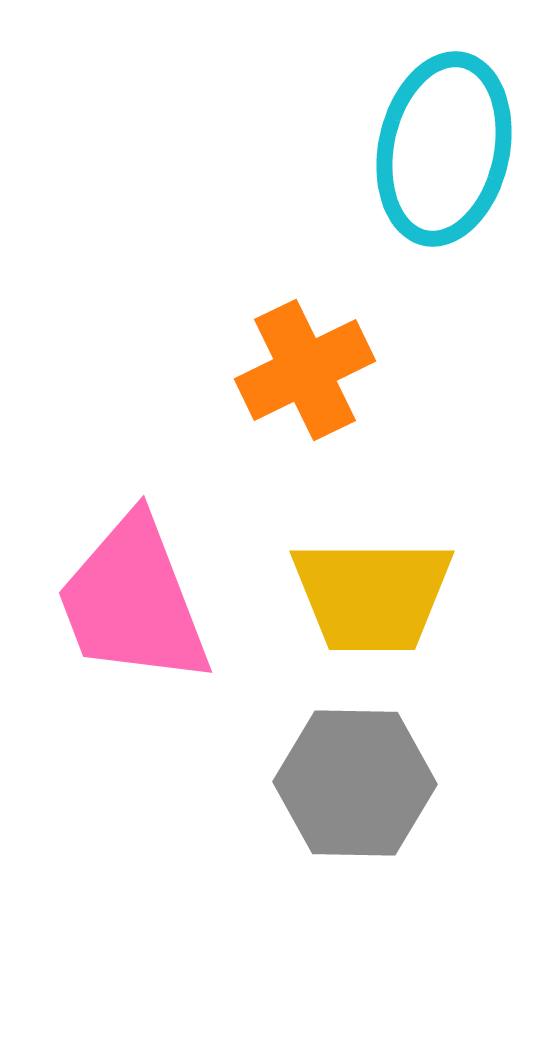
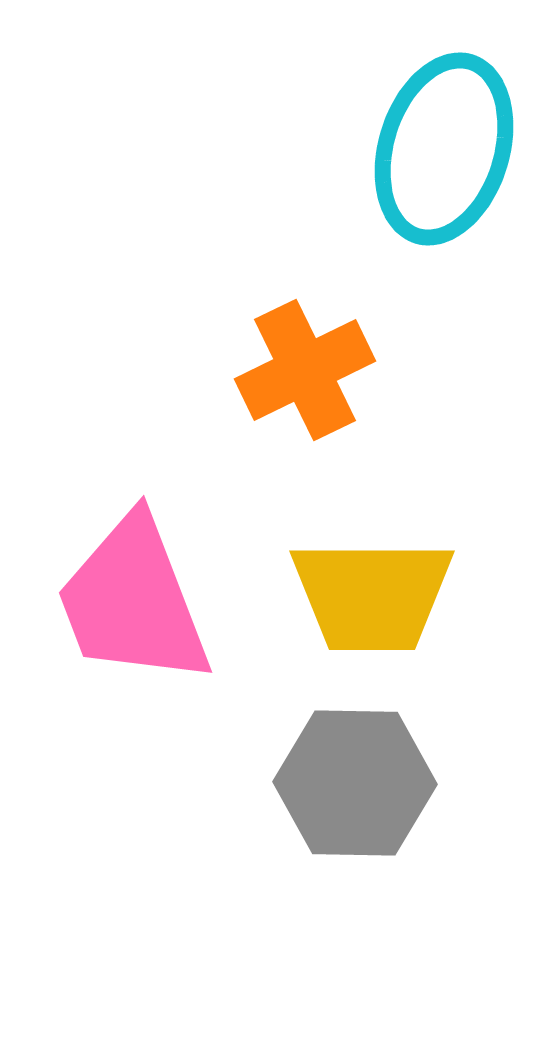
cyan ellipse: rotated 5 degrees clockwise
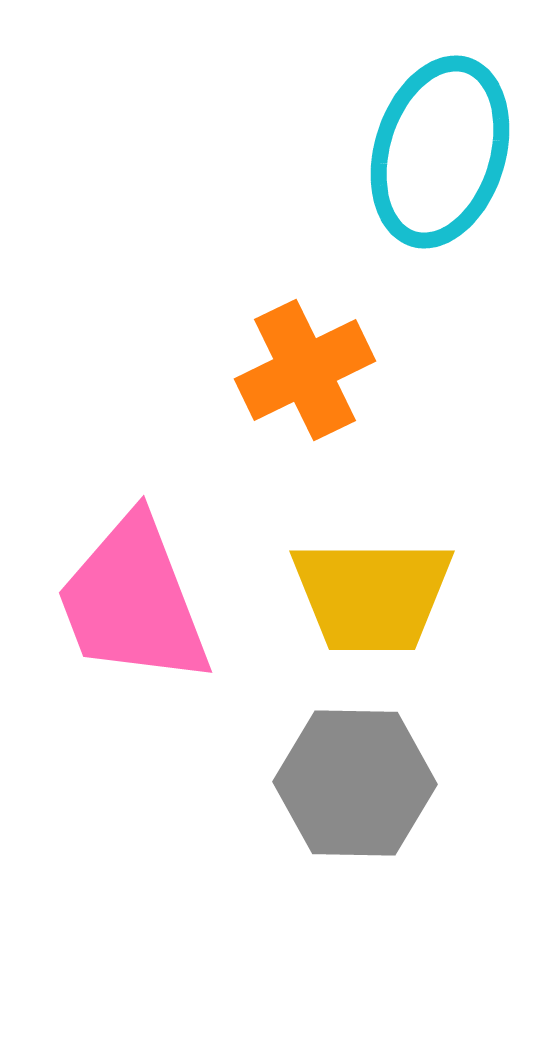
cyan ellipse: moved 4 px left, 3 px down
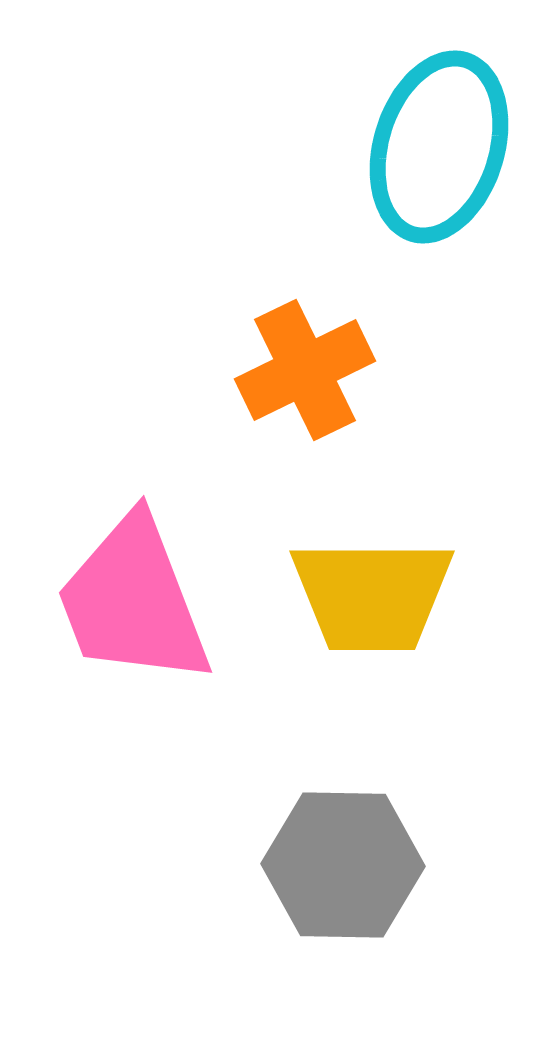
cyan ellipse: moved 1 px left, 5 px up
gray hexagon: moved 12 px left, 82 px down
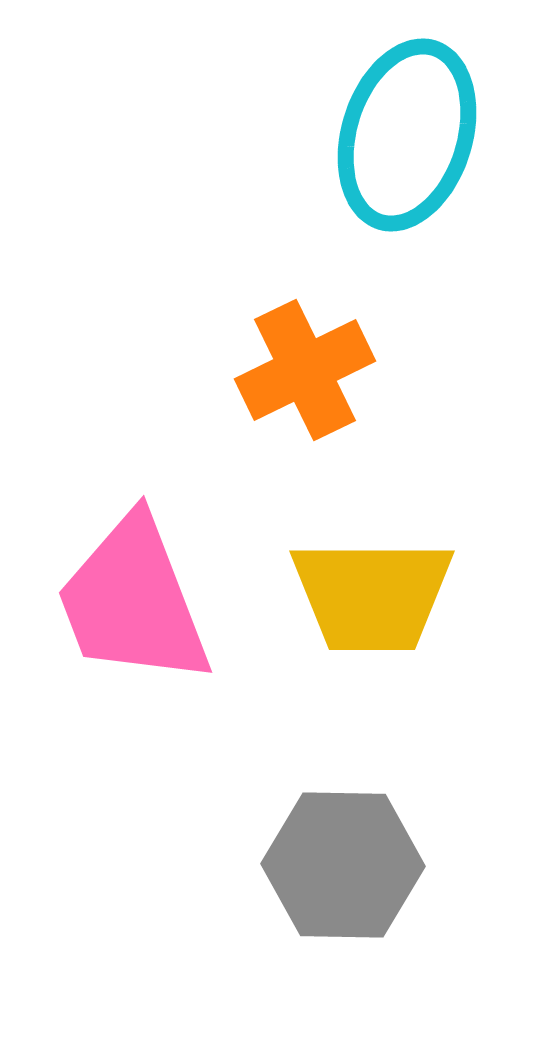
cyan ellipse: moved 32 px left, 12 px up
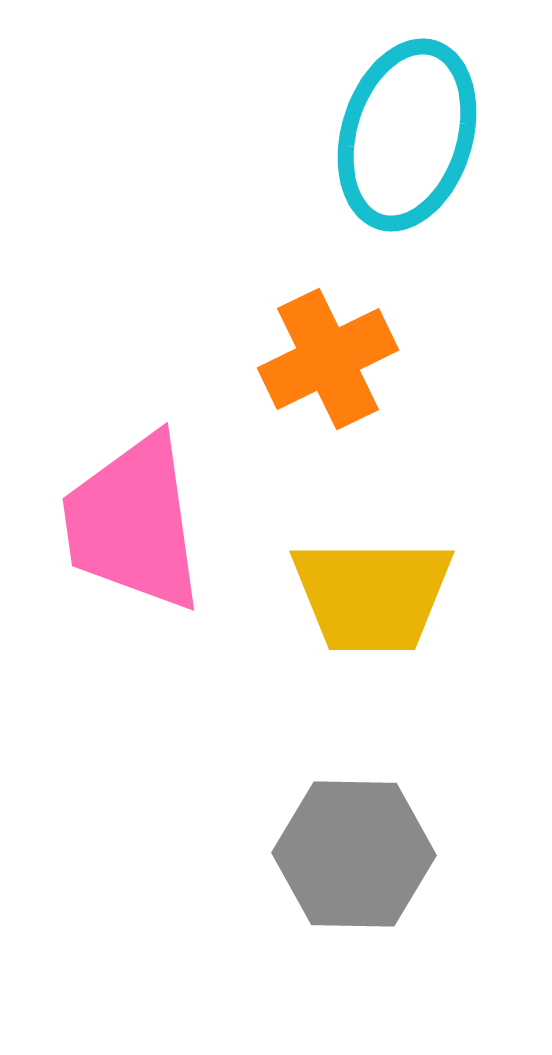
orange cross: moved 23 px right, 11 px up
pink trapezoid: moved 78 px up; rotated 13 degrees clockwise
gray hexagon: moved 11 px right, 11 px up
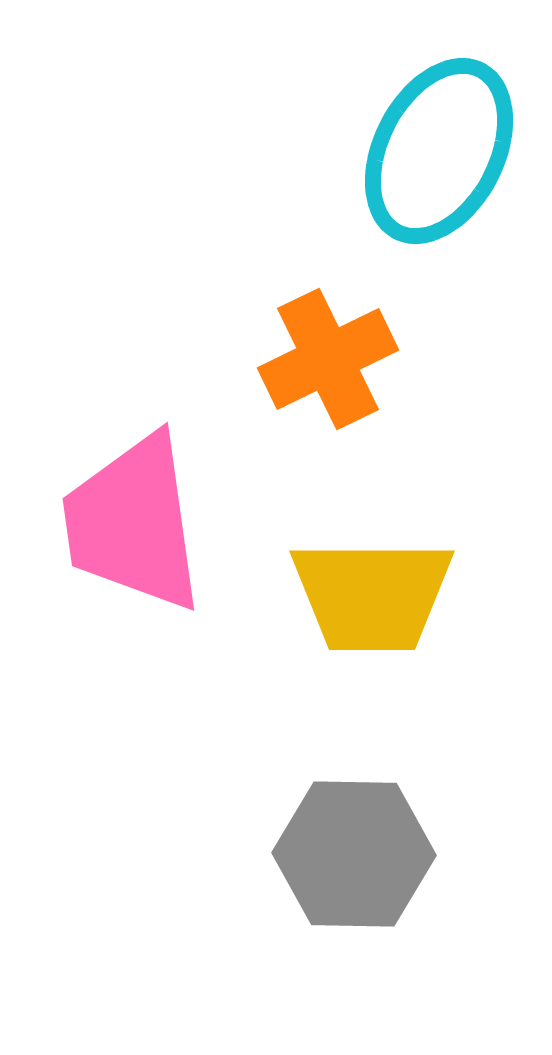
cyan ellipse: moved 32 px right, 16 px down; rotated 10 degrees clockwise
